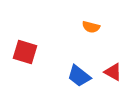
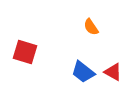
orange semicircle: rotated 42 degrees clockwise
blue trapezoid: moved 4 px right, 4 px up
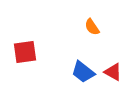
orange semicircle: moved 1 px right
red square: rotated 25 degrees counterclockwise
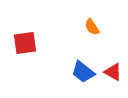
red square: moved 9 px up
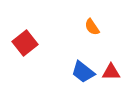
red square: rotated 30 degrees counterclockwise
red triangle: moved 2 px left; rotated 30 degrees counterclockwise
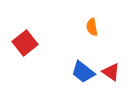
orange semicircle: rotated 24 degrees clockwise
red triangle: rotated 36 degrees clockwise
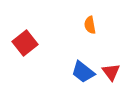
orange semicircle: moved 2 px left, 2 px up
red triangle: rotated 18 degrees clockwise
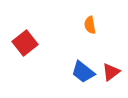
red triangle: rotated 30 degrees clockwise
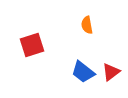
orange semicircle: moved 3 px left
red square: moved 7 px right, 2 px down; rotated 20 degrees clockwise
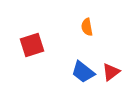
orange semicircle: moved 2 px down
